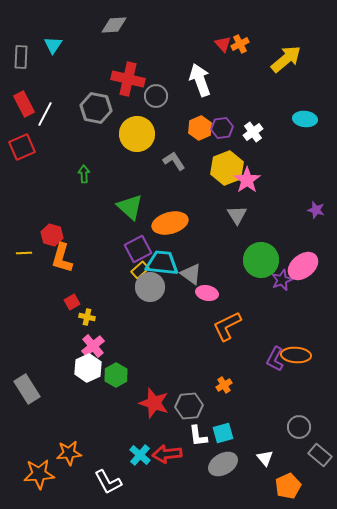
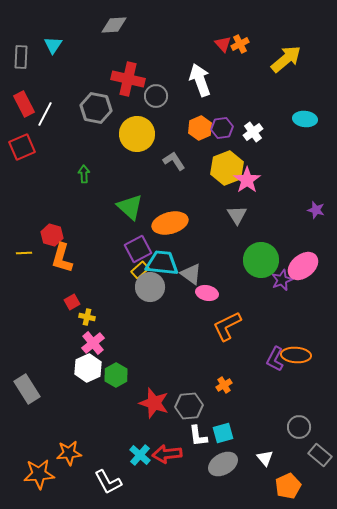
pink cross at (93, 346): moved 3 px up
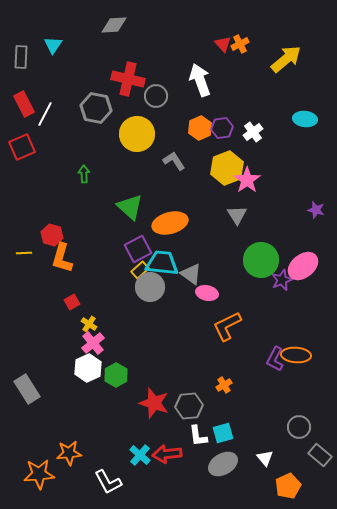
yellow cross at (87, 317): moved 2 px right, 7 px down; rotated 21 degrees clockwise
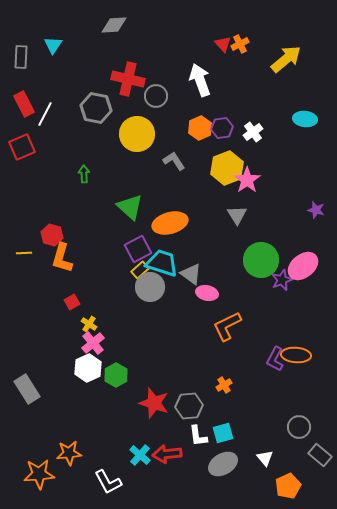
cyan trapezoid at (162, 263): rotated 12 degrees clockwise
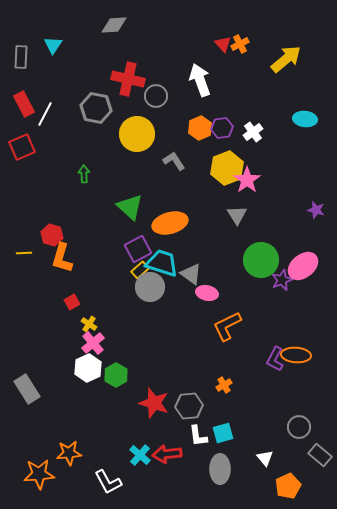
gray ellipse at (223, 464): moved 3 px left, 5 px down; rotated 60 degrees counterclockwise
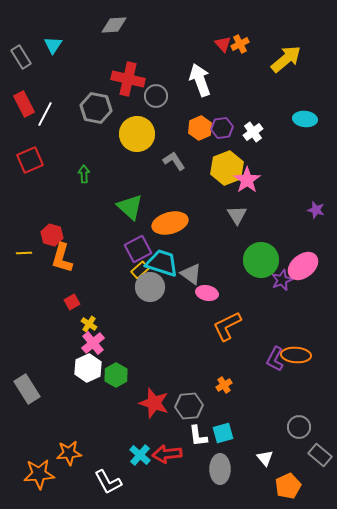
gray rectangle at (21, 57): rotated 35 degrees counterclockwise
red square at (22, 147): moved 8 px right, 13 px down
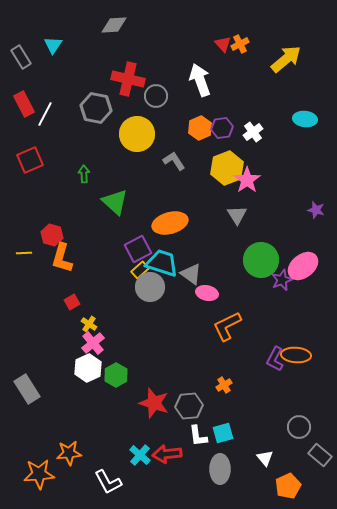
green triangle at (130, 207): moved 15 px left, 5 px up
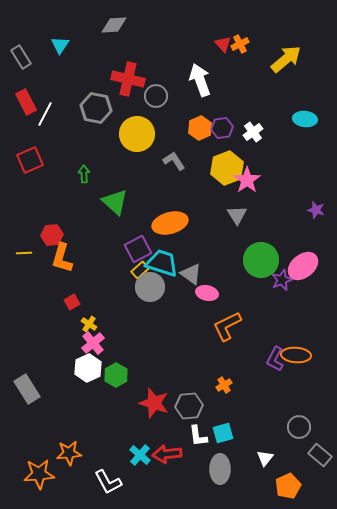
cyan triangle at (53, 45): moved 7 px right
red rectangle at (24, 104): moved 2 px right, 2 px up
red hexagon at (52, 235): rotated 20 degrees counterclockwise
white triangle at (265, 458): rotated 18 degrees clockwise
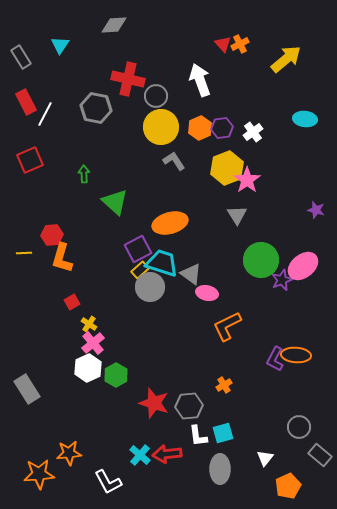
yellow circle at (137, 134): moved 24 px right, 7 px up
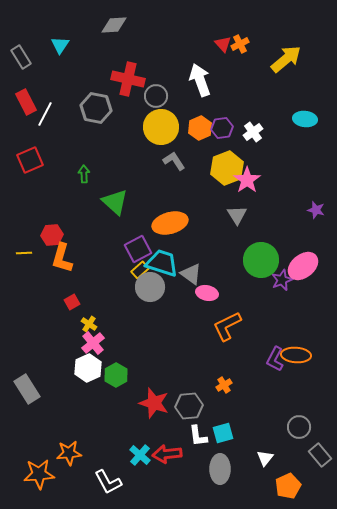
gray rectangle at (320, 455): rotated 10 degrees clockwise
